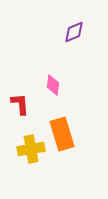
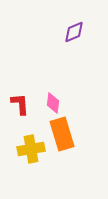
pink diamond: moved 18 px down
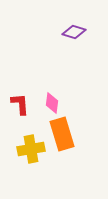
purple diamond: rotated 40 degrees clockwise
pink diamond: moved 1 px left
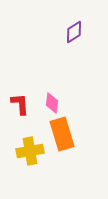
purple diamond: rotated 50 degrees counterclockwise
yellow cross: moved 1 px left, 2 px down
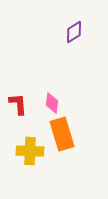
red L-shape: moved 2 px left
yellow cross: rotated 12 degrees clockwise
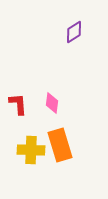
orange rectangle: moved 2 px left, 11 px down
yellow cross: moved 1 px right, 1 px up
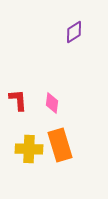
red L-shape: moved 4 px up
yellow cross: moved 2 px left, 1 px up
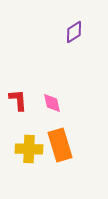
pink diamond: rotated 20 degrees counterclockwise
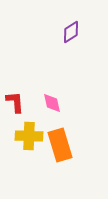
purple diamond: moved 3 px left
red L-shape: moved 3 px left, 2 px down
yellow cross: moved 13 px up
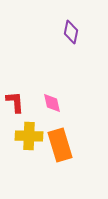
purple diamond: rotated 45 degrees counterclockwise
